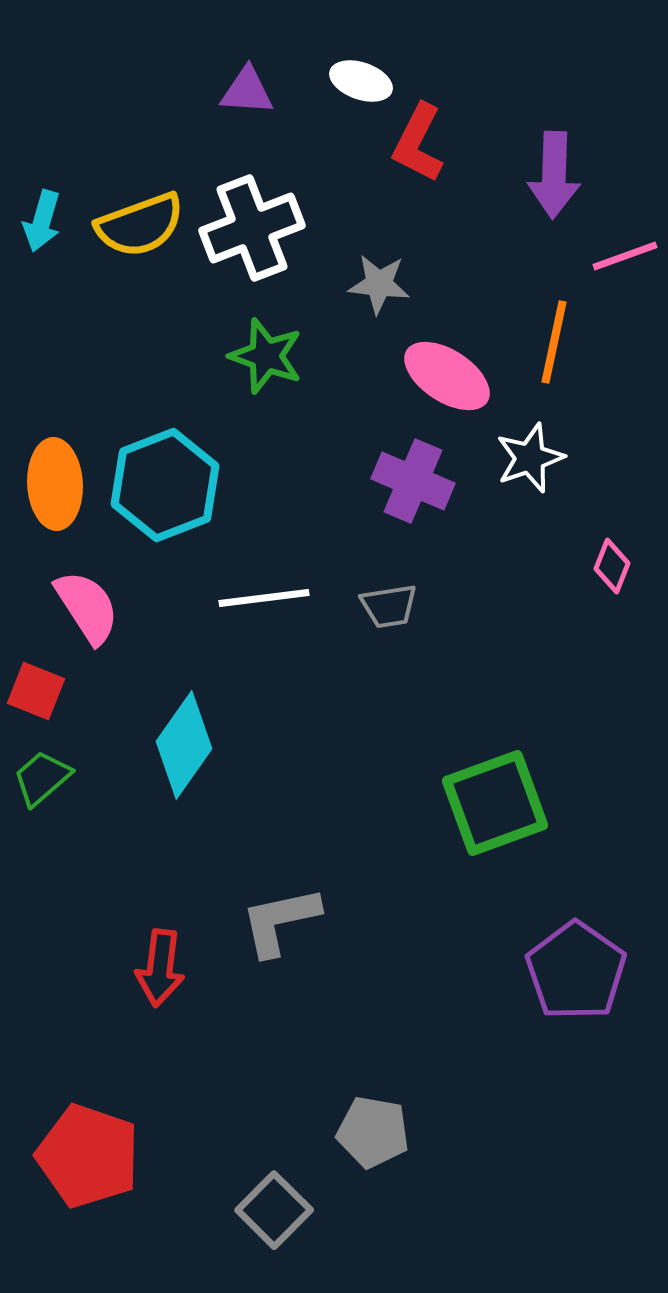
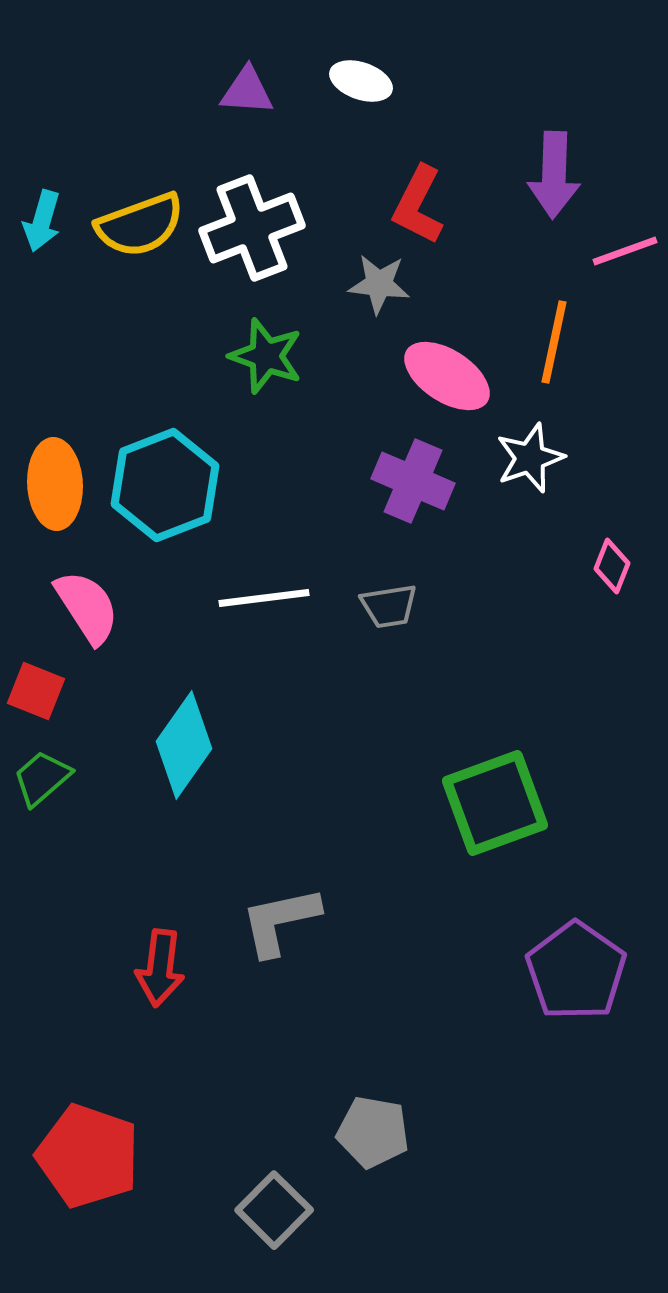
red L-shape: moved 62 px down
pink line: moved 5 px up
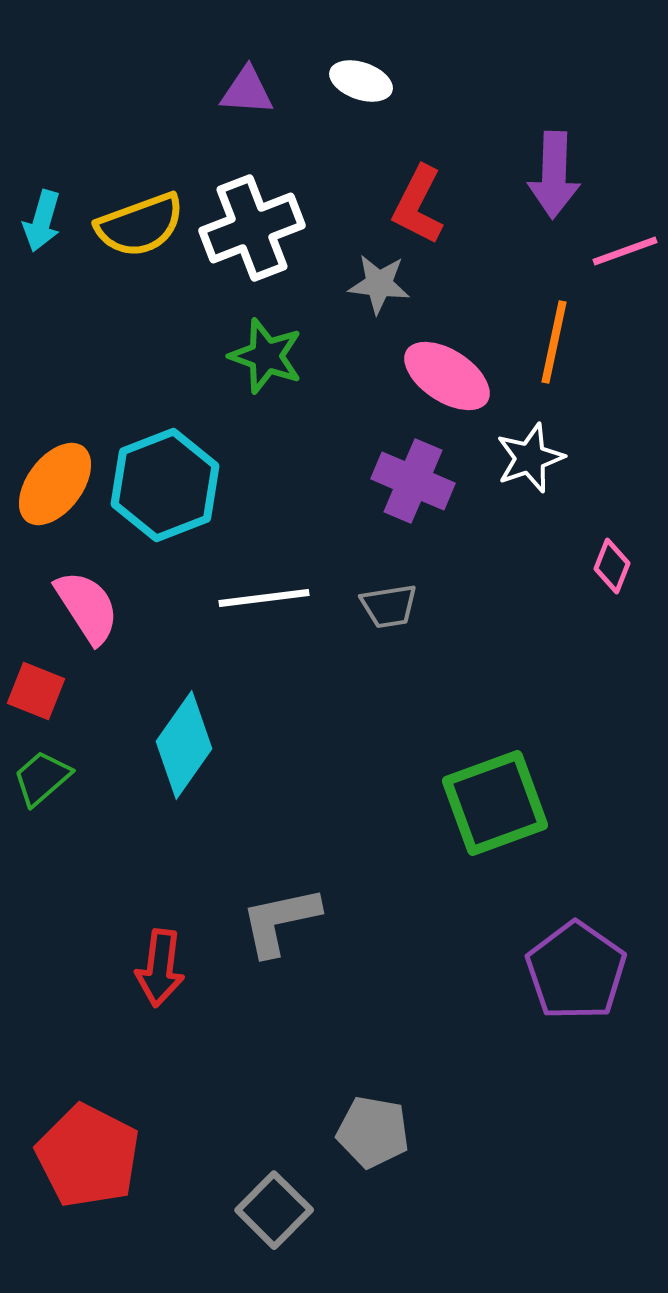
orange ellipse: rotated 40 degrees clockwise
red pentagon: rotated 8 degrees clockwise
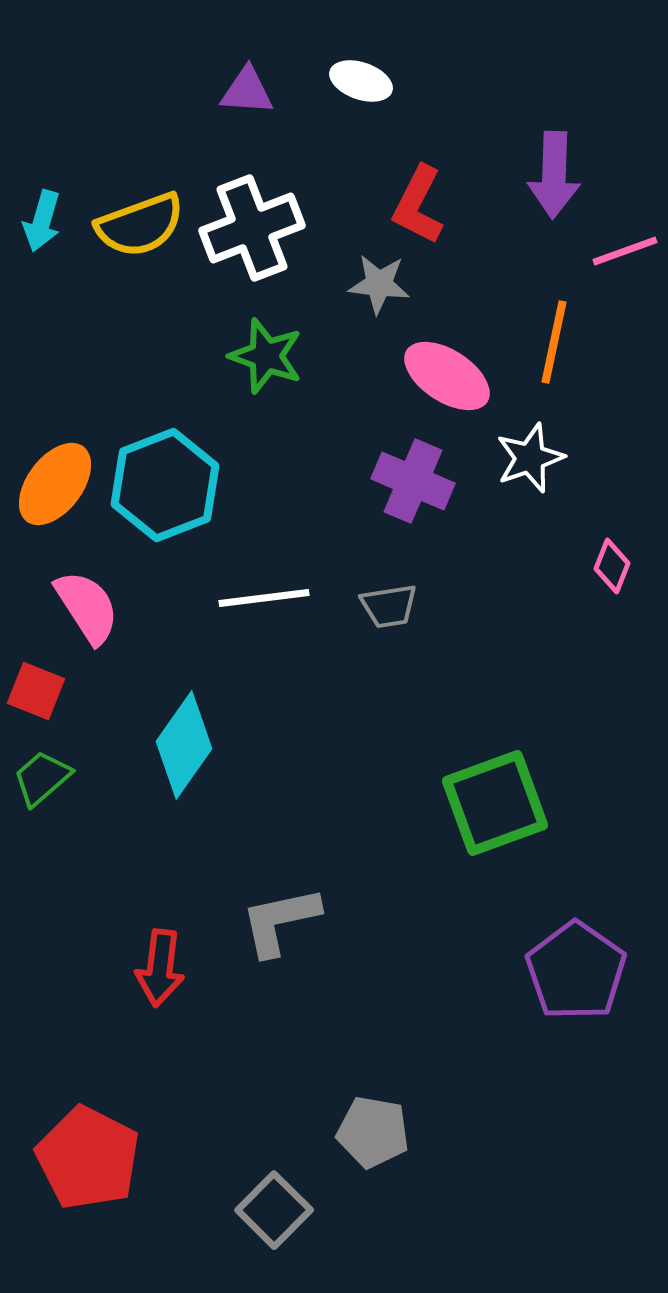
red pentagon: moved 2 px down
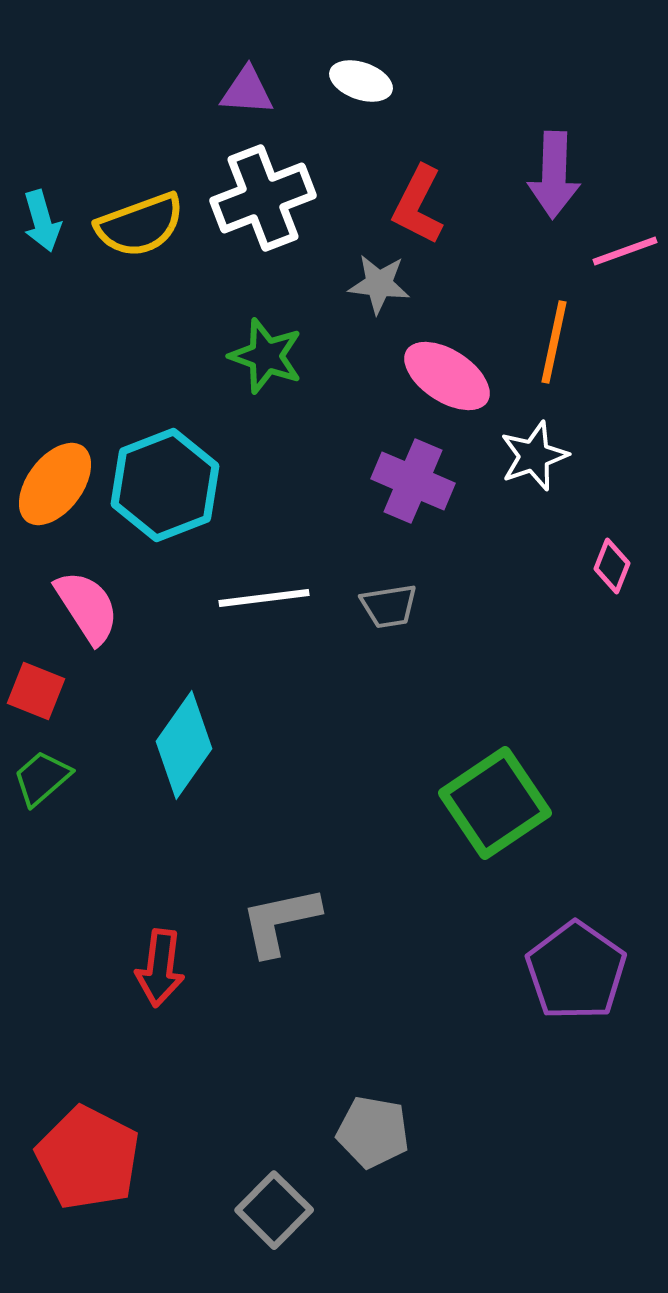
cyan arrow: rotated 32 degrees counterclockwise
white cross: moved 11 px right, 30 px up
white star: moved 4 px right, 2 px up
green square: rotated 14 degrees counterclockwise
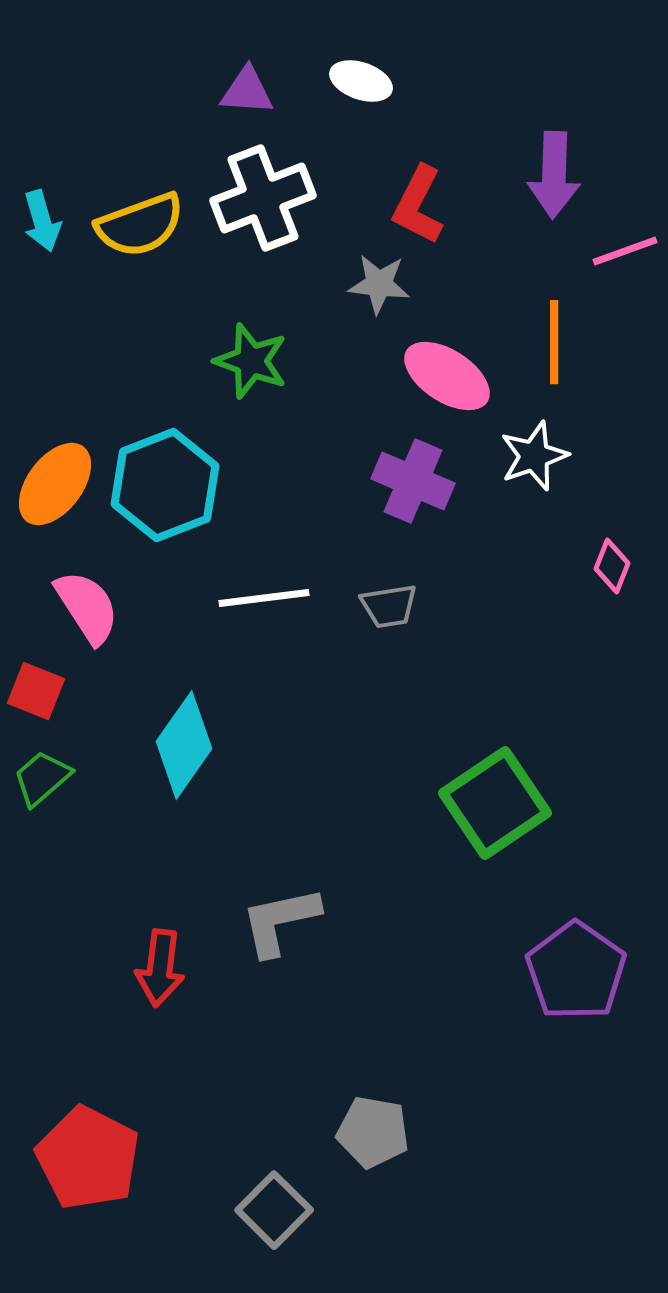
orange line: rotated 12 degrees counterclockwise
green star: moved 15 px left, 5 px down
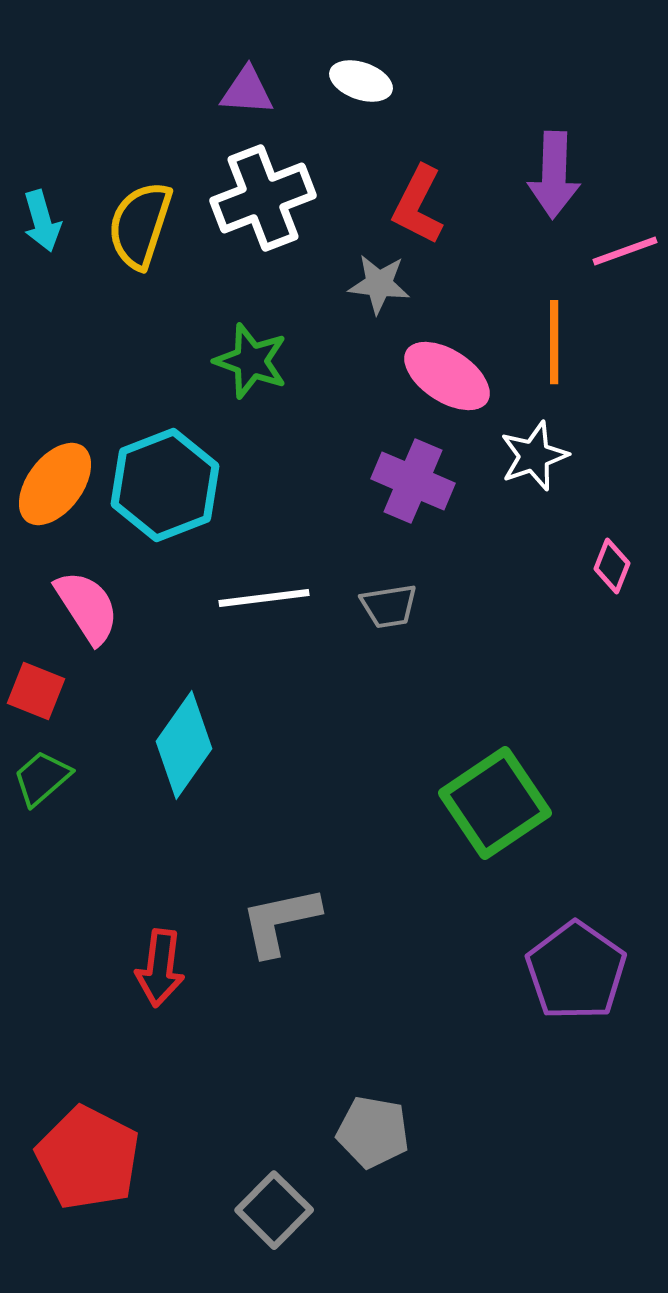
yellow semicircle: rotated 128 degrees clockwise
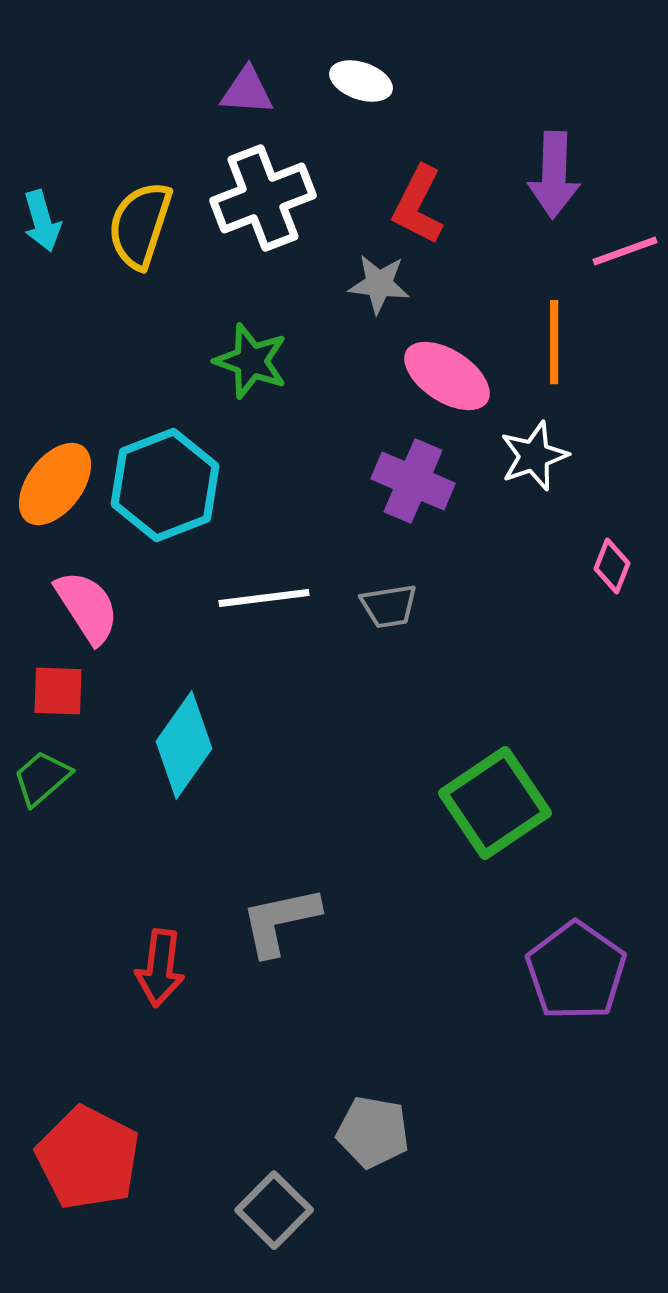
red square: moved 22 px right; rotated 20 degrees counterclockwise
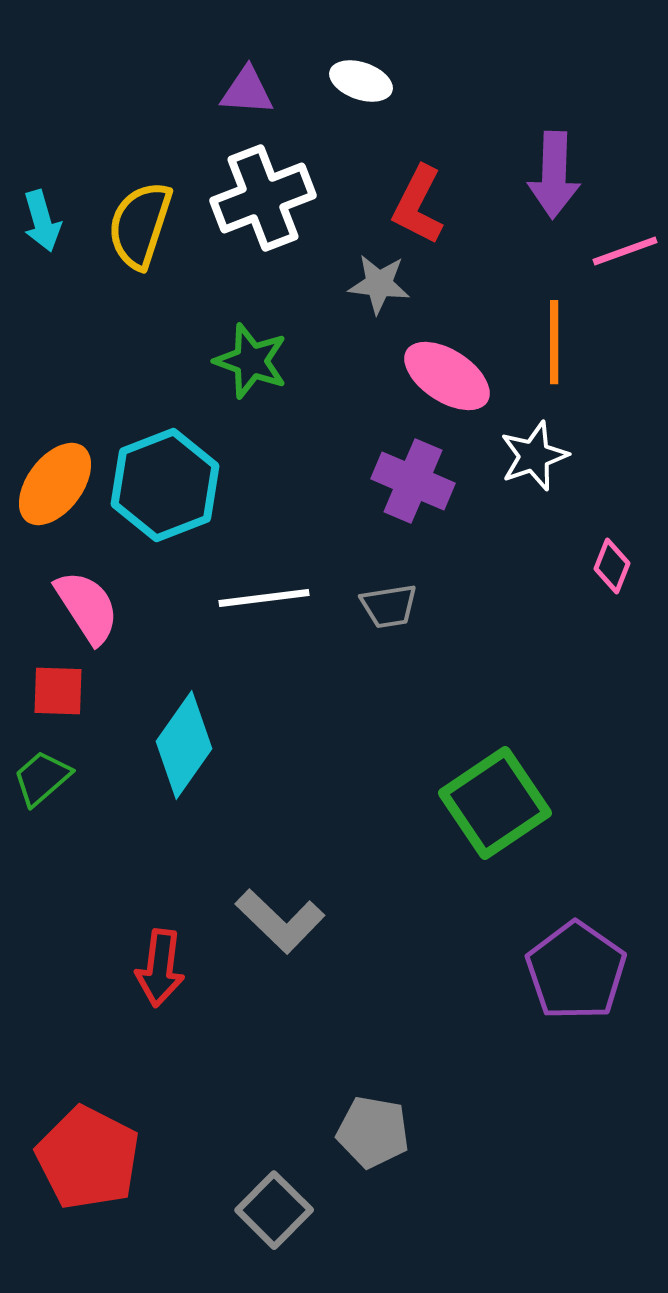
gray L-shape: rotated 124 degrees counterclockwise
